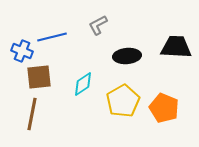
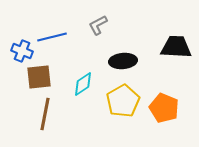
black ellipse: moved 4 px left, 5 px down
brown line: moved 13 px right
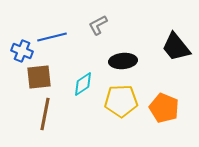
black trapezoid: rotated 132 degrees counterclockwise
yellow pentagon: moved 2 px left; rotated 28 degrees clockwise
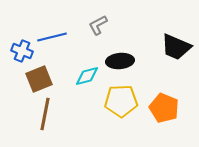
black trapezoid: rotated 28 degrees counterclockwise
black ellipse: moved 3 px left
brown square: moved 2 px down; rotated 16 degrees counterclockwise
cyan diamond: moved 4 px right, 8 px up; rotated 20 degrees clockwise
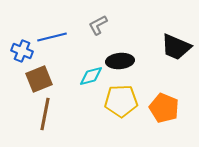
cyan diamond: moved 4 px right
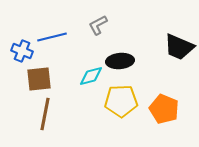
black trapezoid: moved 3 px right
brown square: rotated 16 degrees clockwise
orange pentagon: moved 1 px down
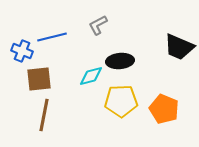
brown line: moved 1 px left, 1 px down
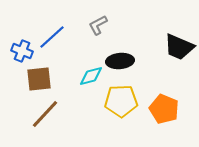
blue line: rotated 28 degrees counterclockwise
brown line: moved 1 px right, 1 px up; rotated 32 degrees clockwise
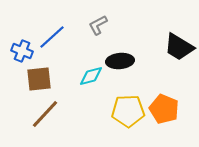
black trapezoid: rotated 8 degrees clockwise
yellow pentagon: moved 7 px right, 10 px down
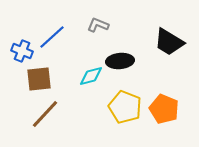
gray L-shape: rotated 50 degrees clockwise
black trapezoid: moved 10 px left, 5 px up
yellow pentagon: moved 3 px left, 4 px up; rotated 24 degrees clockwise
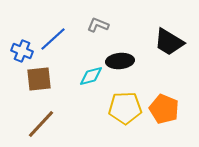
blue line: moved 1 px right, 2 px down
yellow pentagon: moved 1 px down; rotated 24 degrees counterclockwise
brown line: moved 4 px left, 10 px down
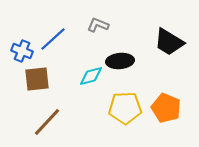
brown square: moved 2 px left
orange pentagon: moved 2 px right, 1 px up
brown line: moved 6 px right, 2 px up
